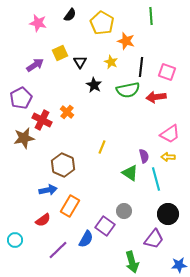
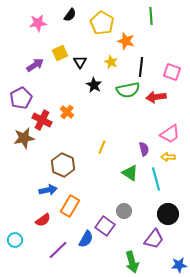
pink star: rotated 18 degrees counterclockwise
pink square: moved 5 px right
purple semicircle: moved 7 px up
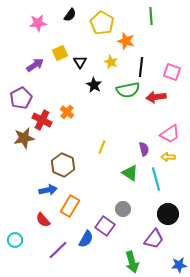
gray circle: moved 1 px left, 2 px up
red semicircle: rotated 84 degrees clockwise
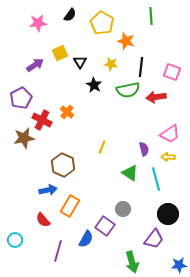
yellow star: moved 2 px down; rotated 16 degrees counterclockwise
purple line: moved 1 px down; rotated 30 degrees counterclockwise
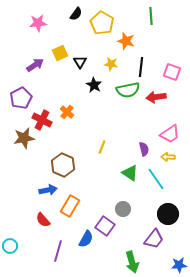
black semicircle: moved 6 px right, 1 px up
cyan line: rotated 20 degrees counterclockwise
cyan circle: moved 5 px left, 6 px down
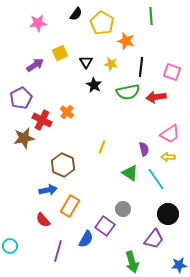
black triangle: moved 6 px right
green semicircle: moved 2 px down
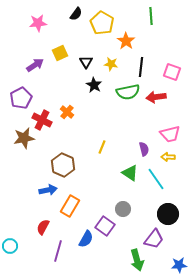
orange star: rotated 18 degrees clockwise
pink trapezoid: rotated 20 degrees clockwise
red semicircle: moved 7 px down; rotated 70 degrees clockwise
green arrow: moved 5 px right, 2 px up
